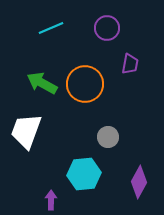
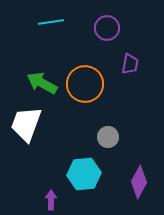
cyan line: moved 6 px up; rotated 15 degrees clockwise
white trapezoid: moved 7 px up
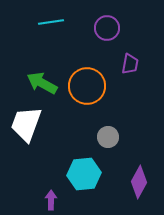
orange circle: moved 2 px right, 2 px down
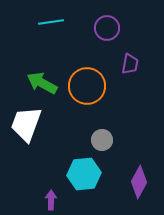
gray circle: moved 6 px left, 3 px down
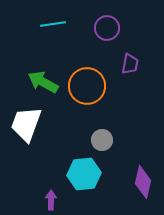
cyan line: moved 2 px right, 2 px down
green arrow: moved 1 px right, 1 px up
purple diamond: moved 4 px right; rotated 16 degrees counterclockwise
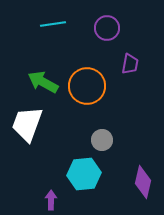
white trapezoid: moved 1 px right
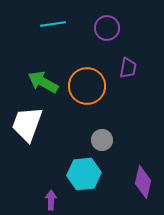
purple trapezoid: moved 2 px left, 4 px down
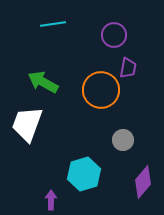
purple circle: moved 7 px right, 7 px down
orange circle: moved 14 px right, 4 px down
gray circle: moved 21 px right
cyan hexagon: rotated 12 degrees counterclockwise
purple diamond: rotated 28 degrees clockwise
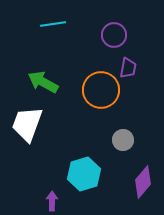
purple arrow: moved 1 px right, 1 px down
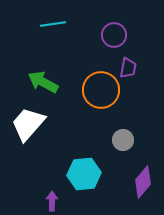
white trapezoid: moved 1 px right; rotated 21 degrees clockwise
cyan hexagon: rotated 12 degrees clockwise
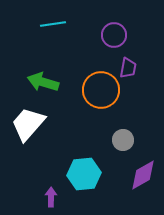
green arrow: rotated 12 degrees counterclockwise
purple diamond: moved 7 px up; rotated 20 degrees clockwise
purple arrow: moved 1 px left, 4 px up
